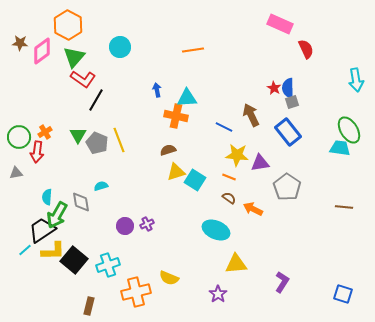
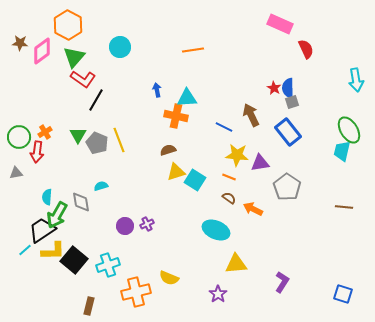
cyan trapezoid at (340, 148): moved 2 px right, 3 px down; rotated 85 degrees counterclockwise
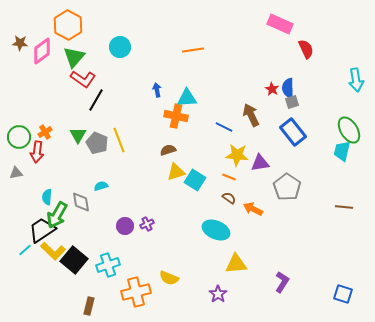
red star at (274, 88): moved 2 px left, 1 px down
blue rectangle at (288, 132): moved 5 px right
yellow L-shape at (53, 251): rotated 45 degrees clockwise
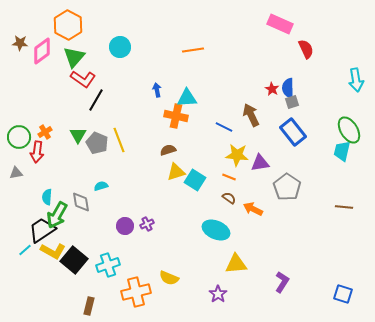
yellow L-shape at (53, 251): rotated 15 degrees counterclockwise
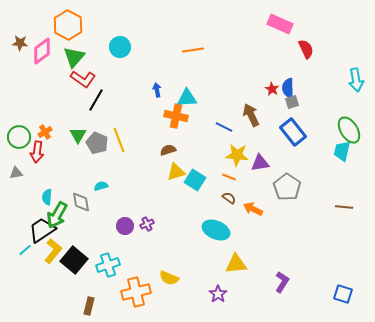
yellow L-shape at (53, 251): rotated 80 degrees counterclockwise
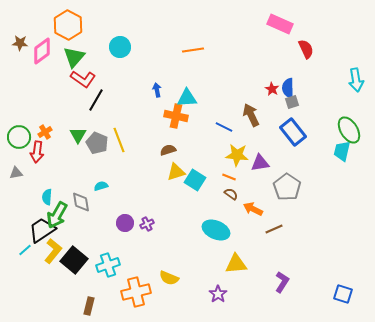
brown semicircle at (229, 198): moved 2 px right, 4 px up
brown line at (344, 207): moved 70 px left, 22 px down; rotated 30 degrees counterclockwise
purple circle at (125, 226): moved 3 px up
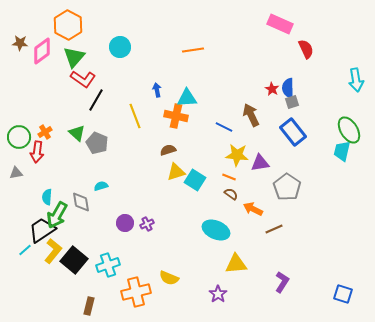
green triangle at (78, 135): moved 1 px left, 2 px up; rotated 18 degrees counterclockwise
yellow line at (119, 140): moved 16 px right, 24 px up
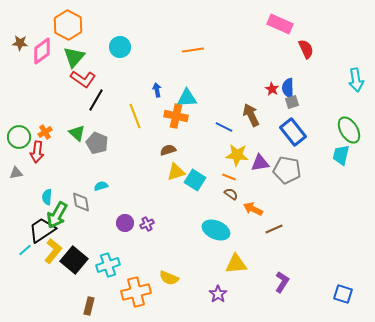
cyan trapezoid at (342, 151): moved 1 px left, 4 px down
gray pentagon at (287, 187): moved 17 px up; rotated 24 degrees counterclockwise
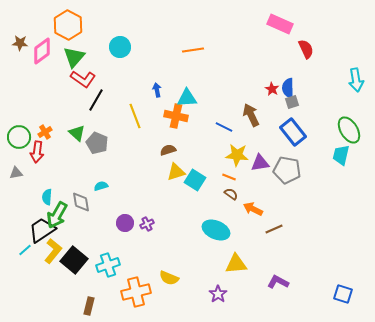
purple L-shape at (282, 282): moved 4 px left; rotated 95 degrees counterclockwise
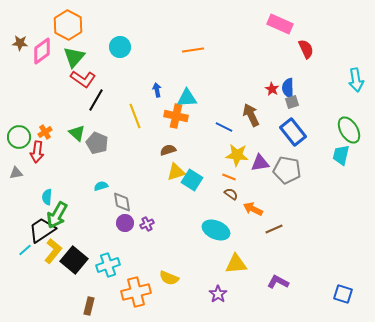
cyan square at (195, 180): moved 3 px left
gray diamond at (81, 202): moved 41 px right
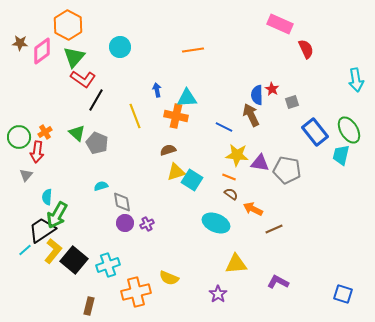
blue semicircle at (288, 88): moved 31 px left, 7 px down
blue rectangle at (293, 132): moved 22 px right
purple triangle at (260, 163): rotated 18 degrees clockwise
gray triangle at (16, 173): moved 10 px right, 2 px down; rotated 40 degrees counterclockwise
cyan ellipse at (216, 230): moved 7 px up
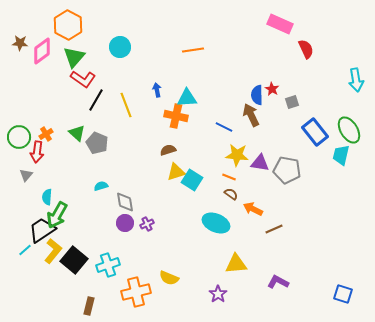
yellow line at (135, 116): moved 9 px left, 11 px up
orange cross at (45, 132): moved 1 px right, 2 px down
gray diamond at (122, 202): moved 3 px right
